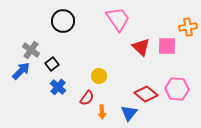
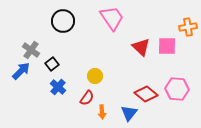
pink trapezoid: moved 6 px left, 1 px up
yellow circle: moved 4 px left
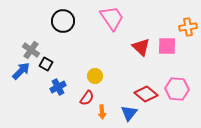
black square: moved 6 px left; rotated 24 degrees counterclockwise
blue cross: rotated 21 degrees clockwise
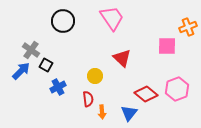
orange cross: rotated 12 degrees counterclockwise
red triangle: moved 19 px left, 11 px down
black square: moved 1 px down
pink hexagon: rotated 25 degrees counterclockwise
red semicircle: moved 1 px right, 1 px down; rotated 42 degrees counterclockwise
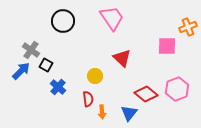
blue cross: rotated 21 degrees counterclockwise
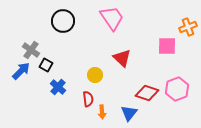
yellow circle: moved 1 px up
red diamond: moved 1 px right, 1 px up; rotated 20 degrees counterclockwise
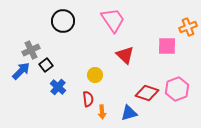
pink trapezoid: moved 1 px right, 2 px down
gray cross: rotated 30 degrees clockwise
red triangle: moved 3 px right, 3 px up
black square: rotated 24 degrees clockwise
blue triangle: rotated 36 degrees clockwise
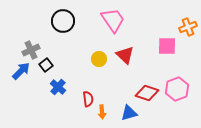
yellow circle: moved 4 px right, 16 px up
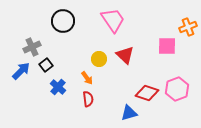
gray cross: moved 1 px right, 3 px up
orange arrow: moved 15 px left, 34 px up; rotated 32 degrees counterclockwise
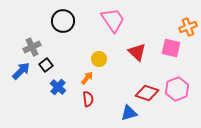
pink square: moved 4 px right, 2 px down; rotated 12 degrees clockwise
red triangle: moved 12 px right, 3 px up
orange arrow: rotated 104 degrees counterclockwise
